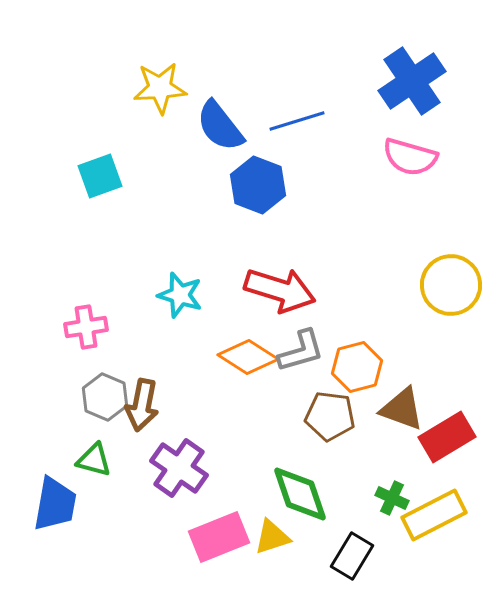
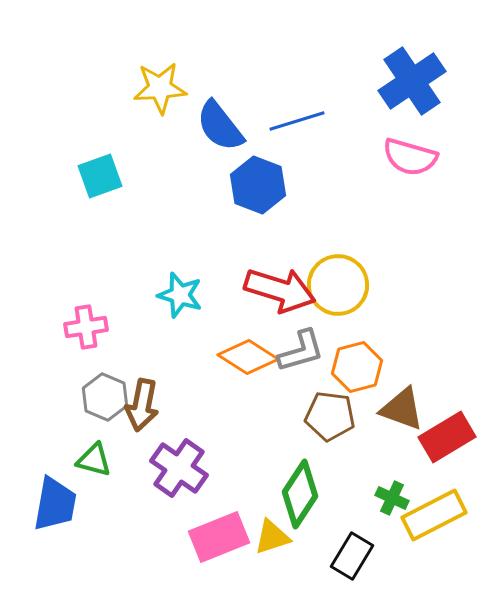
yellow circle: moved 113 px left
green diamond: rotated 52 degrees clockwise
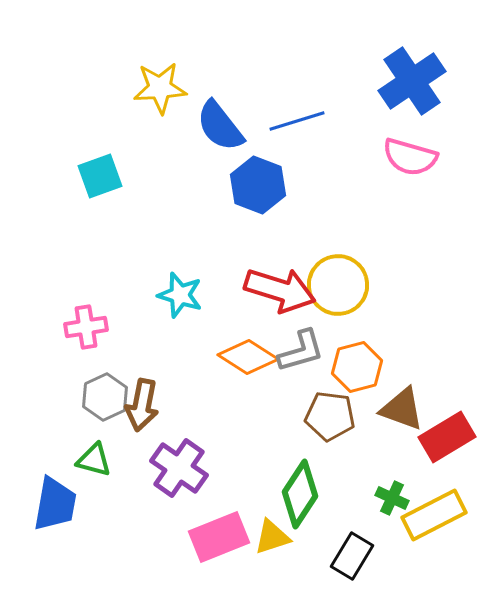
gray hexagon: rotated 12 degrees clockwise
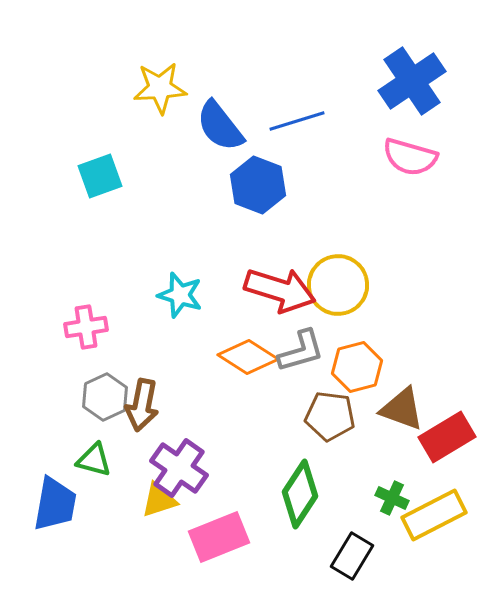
yellow triangle: moved 113 px left, 37 px up
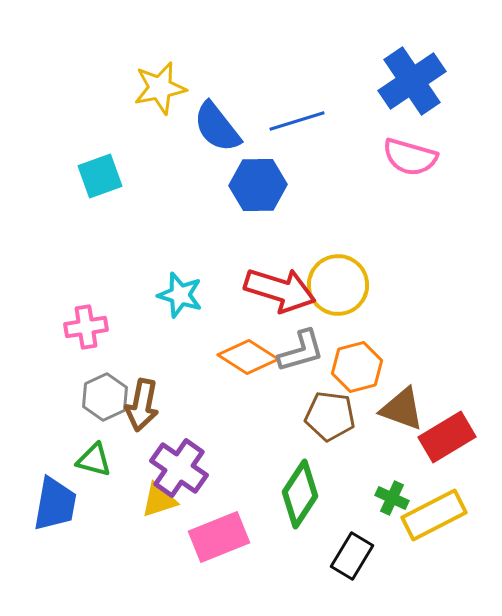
yellow star: rotated 8 degrees counterclockwise
blue semicircle: moved 3 px left, 1 px down
blue hexagon: rotated 22 degrees counterclockwise
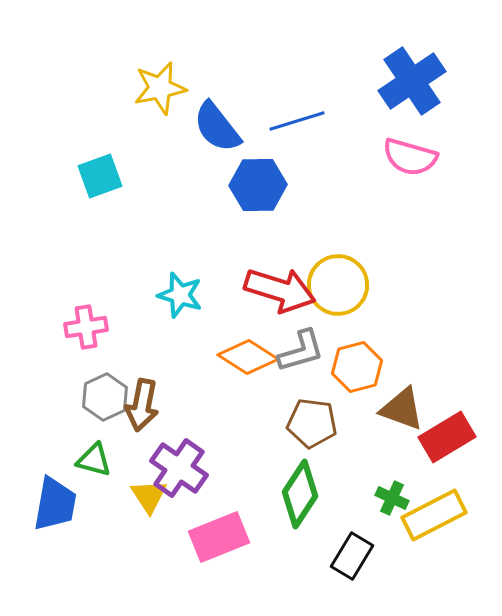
brown pentagon: moved 18 px left, 7 px down
yellow triangle: moved 10 px left, 4 px up; rotated 45 degrees counterclockwise
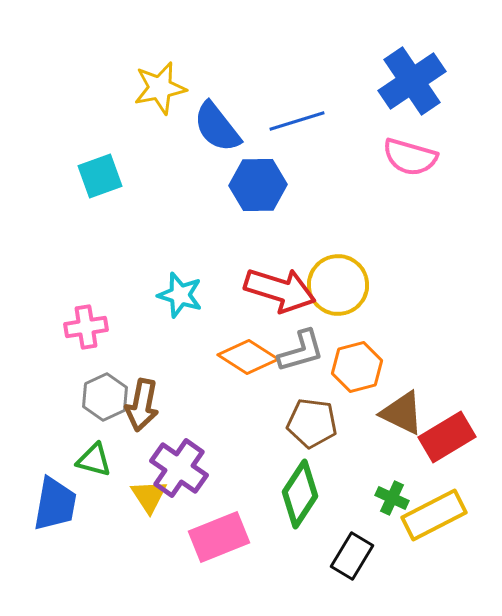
brown triangle: moved 4 px down; rotated 6 degrees clockwise
